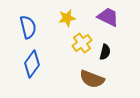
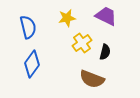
purple trapezoid: moved 2 px left, 1 px up
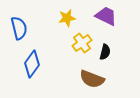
blue semicircle: moved 9 px left, 1 px down
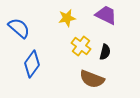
purple trapezoid: moved 1 px up
blue semicircle: rotated 35 degrees counterclockwise
yellow cross: moved 1 px left, 3 px down; rotated 18 degrees counterclockwise
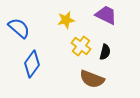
yellow star: moved 1 px left, 2 px down
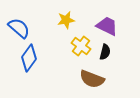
purple trapezoid: moved 1 px right, 11 px down
blue diamond: moved 3 px left, 6 px up
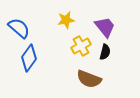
purple trapezoid: moved 2 px left, 1 px down; rotated 25 degrees clockwise
yellow cross: rotated 24 degrees clockwise
brown semicircle: moved 3 px left
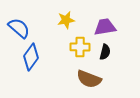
purple trapezoid: rotated 60 degrees counterclockwise
yellow cross: moved 1 px left, 1 px down; rotated 30 degrees clockwise
blue diamond: moved 2 px right, 1 px up
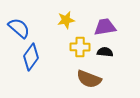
black semicircle: rotated 98 degrees counterclockwise
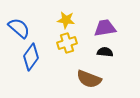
yellow star: rotated 18 degrees clockwise
purple trapezoid: moved 1 px down
yellow cross: moved 13 px left, 4 px up; rotated 18 degrees counterclockwise
